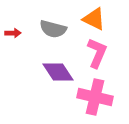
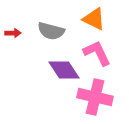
gray semicircle: moved 2 px left, 2 px down
pink L-shape: rotated 48 degrees counterclockwise
purple diamond: moved 6 px right, 2 px up
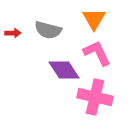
orange triangle: rotated 35 degrees clockwise
gray semicircle: moved 3 px left, 1 px up
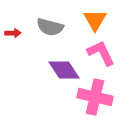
orange triangle: moved 1 px right, 1 px down
gray semicircle: moved 2 px right, 3 px up
pink L-shape: moved 4 px right
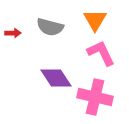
purple diamond: moved 8 px left, 8 px down
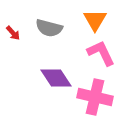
gray semicircle: moved 1 px left, 1 px down
red arrow: rotated 49 degrees clockwise
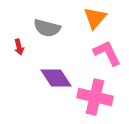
orange triangle: moved 2 px up; rotated 10 degrees clockwise
gray semicircle: moved 2 px left
red arrow: moved 6 px right, 14 px down; rotated 28 degrees clockwise
pink L-shape: moved 6 px right
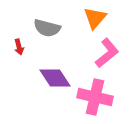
pink L-shape: rotated 76 degrees clockwise
purple diamond: moved 1 px left
